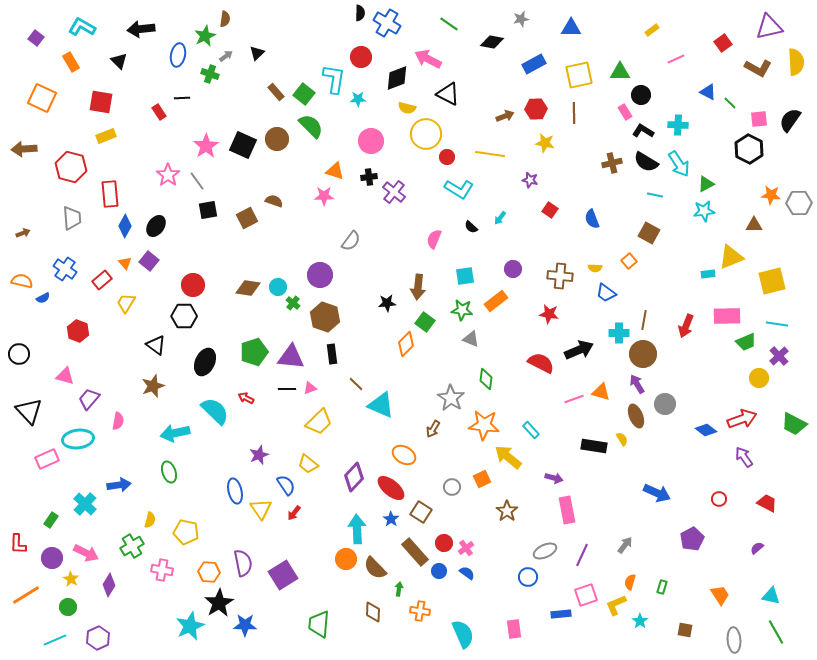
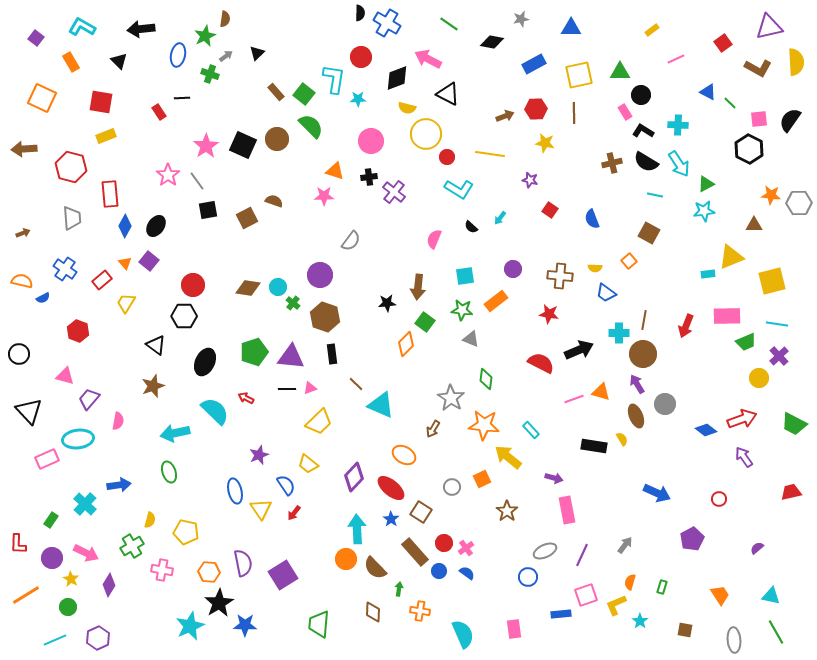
red trapezoid at (767, 503): moved 24 px right, 11 px up; rotated 40 degrees counterclockwise
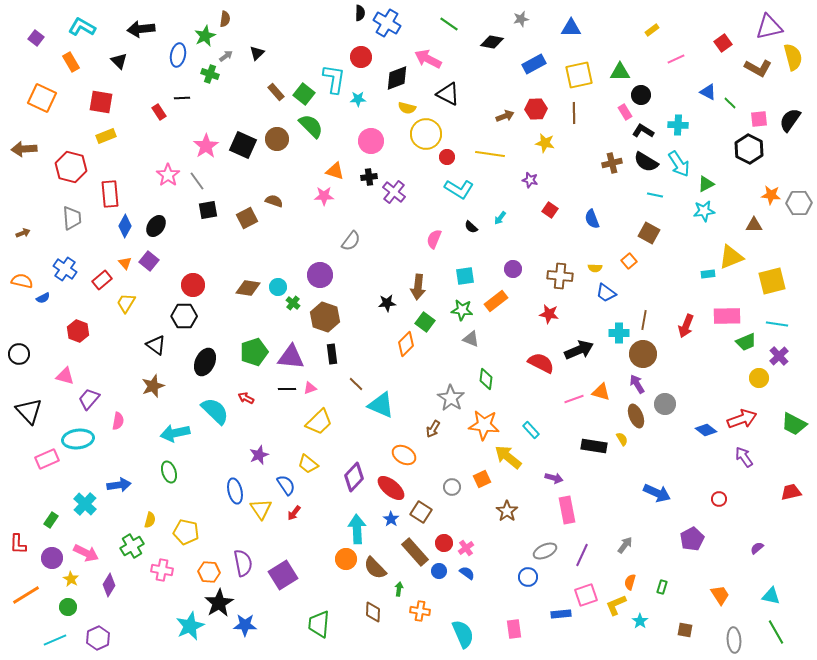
yellow semicircle at (796, 62): moved 3 px left, 5 px up; rotated 12 degrees counterclockwise
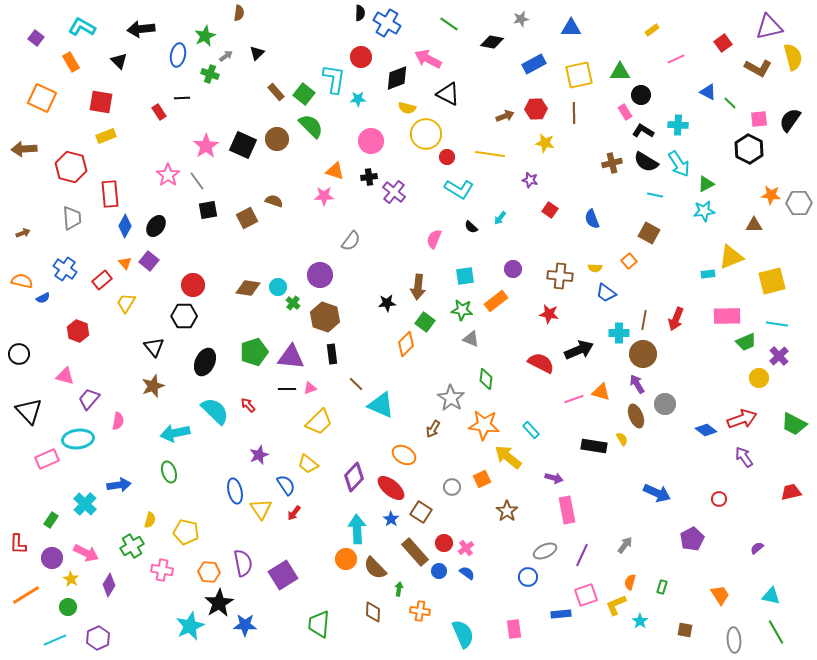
brown semicircle at (225, 19): moved 14 px right, 6 px up
red arrow at (686, 326): moved 10 px left, 7 px up
black triangle at (156, 345): moved 2 px left, 2 px down; rotated 15 degrees clockwise
red arrow at (246, 398): moved 2 px right, 7 px down; rotated 21 degrees clockwise
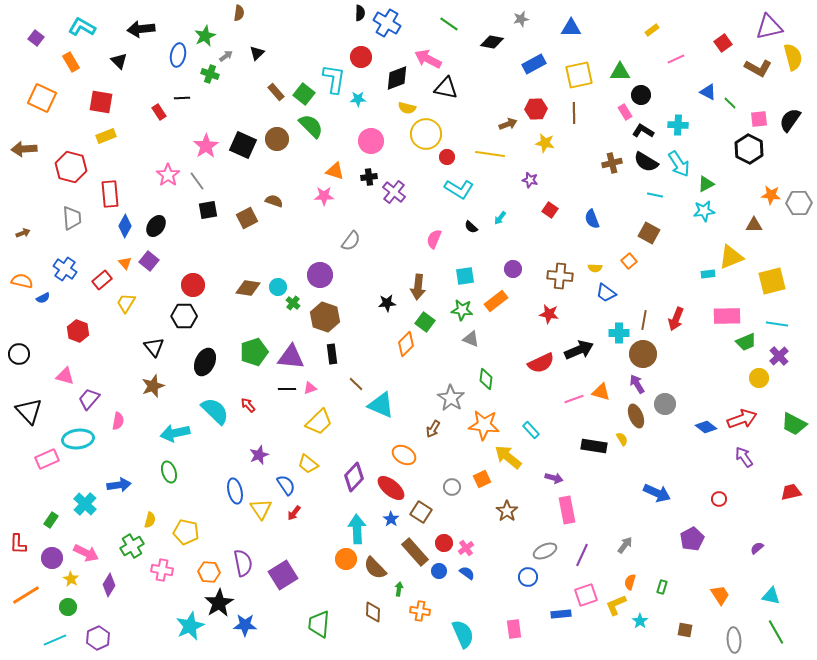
black triangle at (448, 94): moved 2 px left, 6 px up; rotated 15 degrees counterclockwise
brown arrow at (505, 116): moved 3 px right, 8 px down
red semicircle at (541, 363): rotated 128 degrees clockwise
blue diamond at (706, 430): moved 3 px up
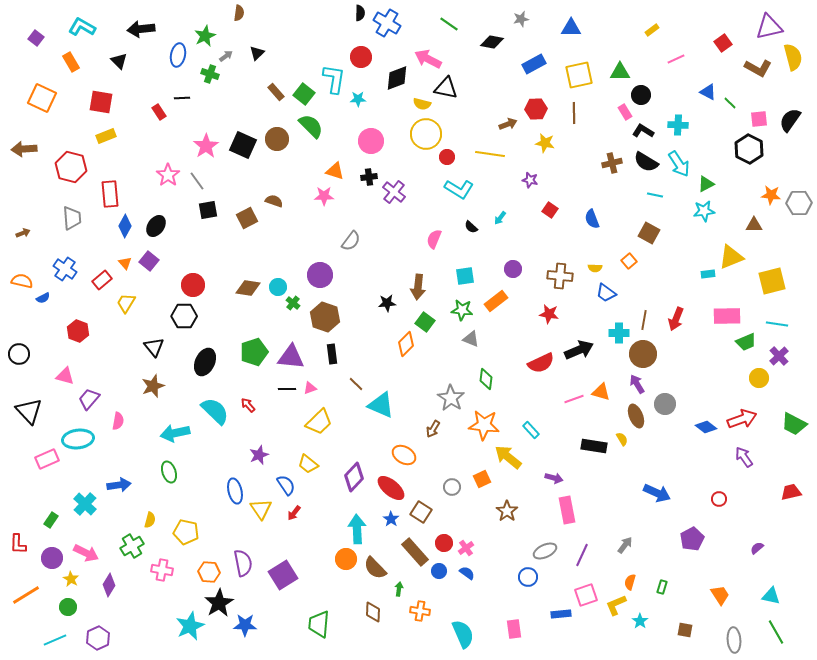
yellow semicircle at (407, 108): moved 15 px right, 4 px up
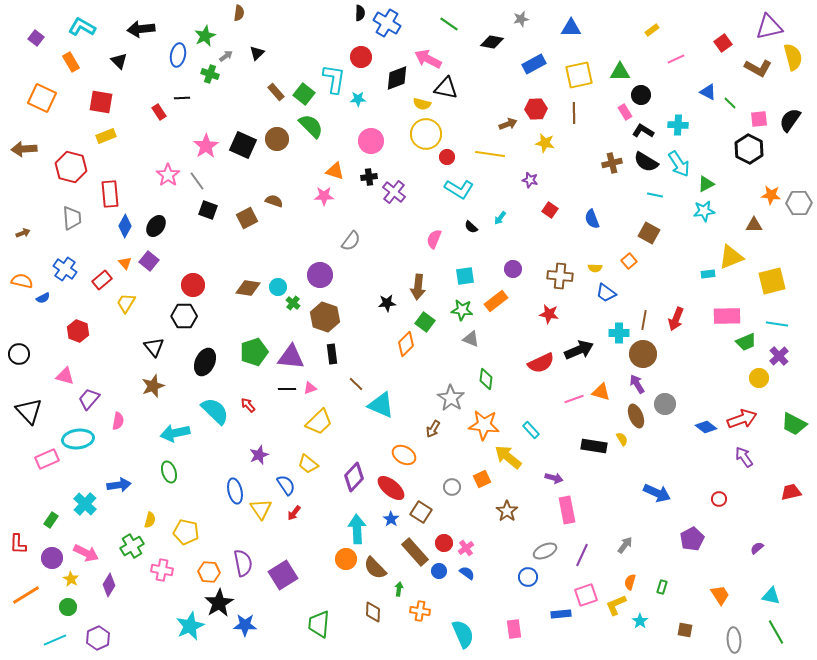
black square at (208, 210): rotated 30 degrees clockwise
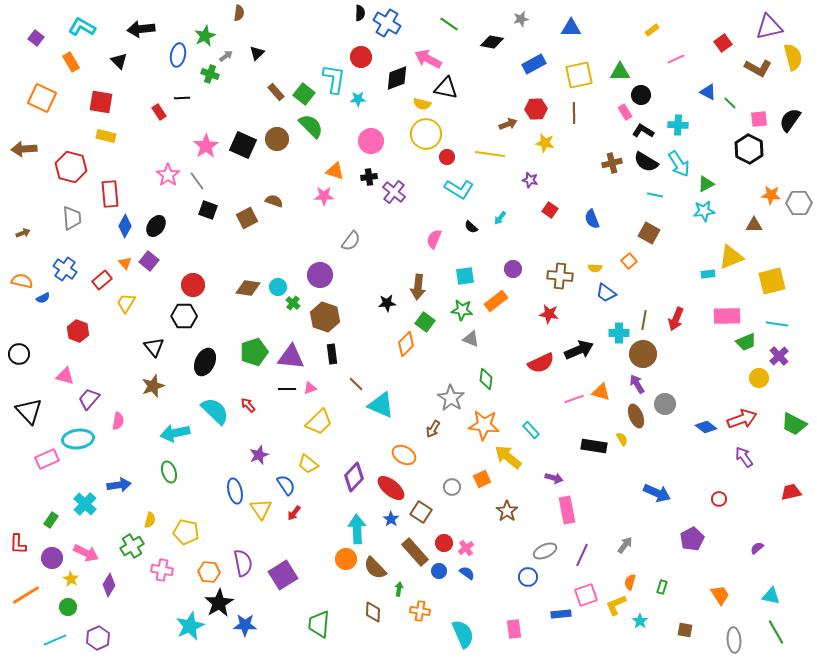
yellow rectangle at (106, 136): rotated 36 degrees clockwise
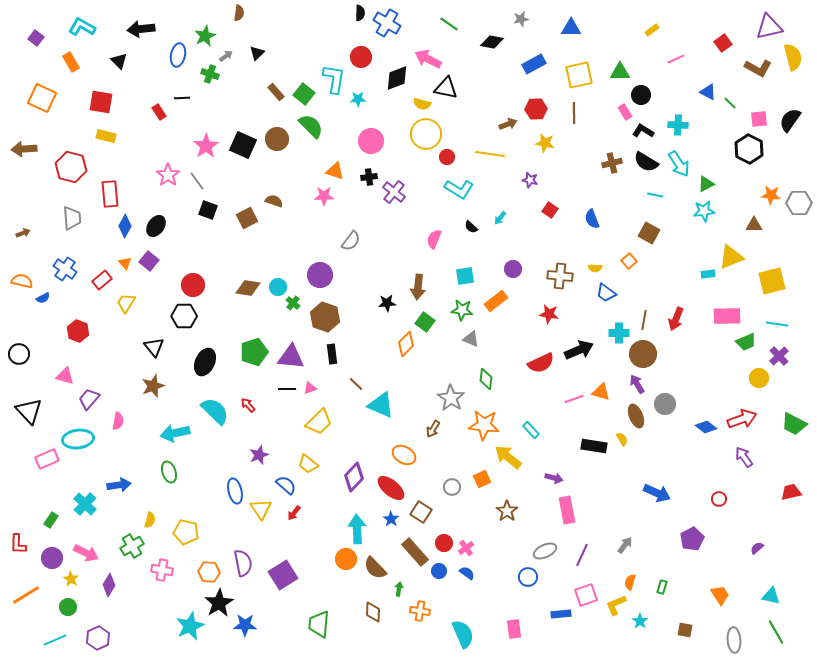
blue semicircle at (286, 485): rotated 15 degrees counterclockwise
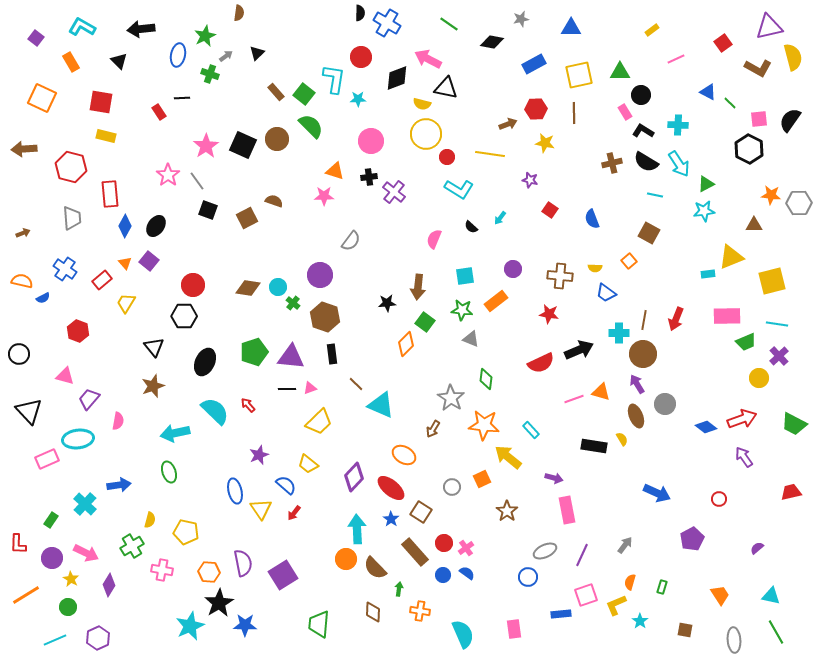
blue circle at (439, 571): moved 4 px right, 4 px down
